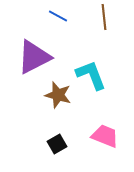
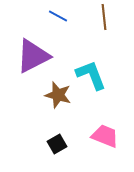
purple triangle: moved 1 px left, 1 px up
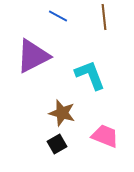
cyan L-shape: moved 1 px left
brown star: moved 4 px right, 18 px down
